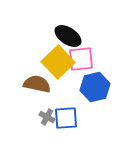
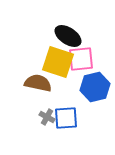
yellow square: rotated 28 degrees counterclockwise
brown semicircle: moved 1 px right, 1 px up
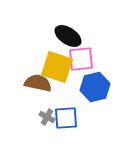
yellow square: moved 1 px left, 5 px down
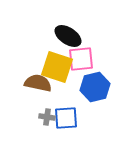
gray cross: rotated 21 degrees counterclockwise
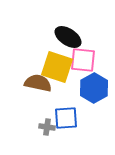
black ellipse: moved 1 px down
pink square: moved 2 px right, 1 px down; rotated 12 degrees clockwise
blue hexagon: moved 1 px left, 1 px down; rotated 16 degrees counterclockwise
gray cross: moved 10 px down
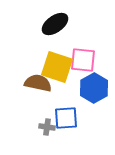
black ellipse: moved 13 px left, 13 px up; rotated 68 degrees counterclockwise
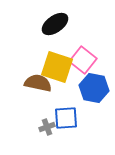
pink square: rotated 32 degrees clockwise
blue hexagon: rotated 20 degrees counterclockwise
gray cross: rotated 28 degrees counterclockwise
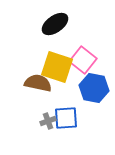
gray cross: moved 1 px right, 6 px up
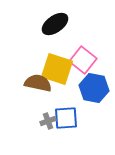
yellow square: moved 2 px down
